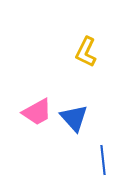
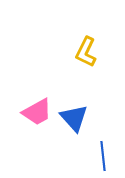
blue line: moved 4 px up
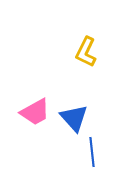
pink trapezoid: moved 2 px left
blue line: moved 11 px left, 4 px up
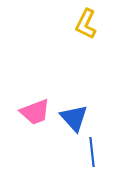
yellow L-shape: moved 28 px up
pink trapezoid: rotated 8 degrees clockwise
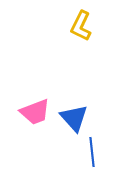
yellow L-shape: moved 5 px left, 2 px down
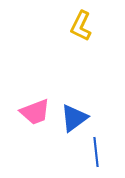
blue triangle: rotated 36 degrees clockwise
blue line: moved 4 px right
